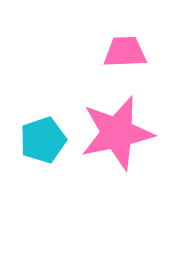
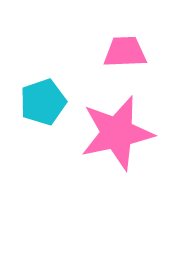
cyan pentagon: moved 38 px up
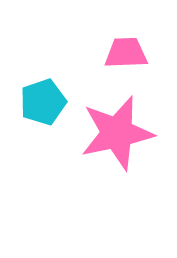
pink trapezoid: moved 1 px right, 1 px down
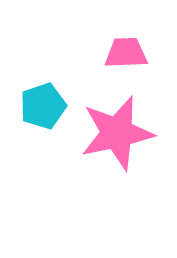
cyan pentagon: moved 4 px down
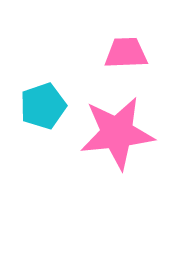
pink star: rotated 6 degrees clockwise
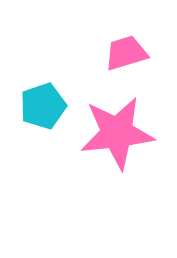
pink trapezoid: rotated 15 degrees counterclockwise
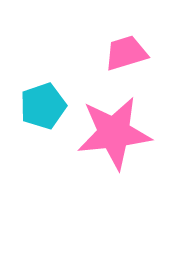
pink star: moved 3 px left
